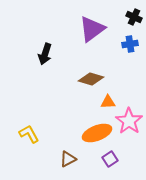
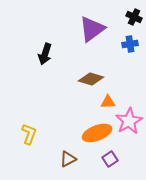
pink star: rotated 8 degrees clockwise
yellow L-shape: rotated 50 degrees clockwise
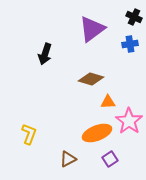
pink star: rotated 8 degrees counterclockwise
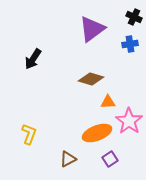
black arrow: moved 12 px left, 5 px down; rotated 15 degrees clockwise
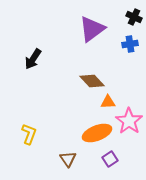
brown diamond: moved 1 px right, 2 px down; rotated 30 degrees clockwise
brown triangle: rotated 36 degrees counterclockwise
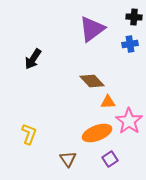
black cross: rotated 21 degrees counterclockwise
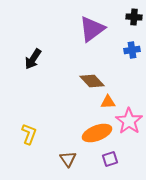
blue cross: moved 2 px right, 6 px down
purple square: rotated 14 degrees clockwise
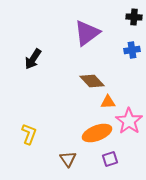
purple triangle: moved 5 px left, 4 px down
